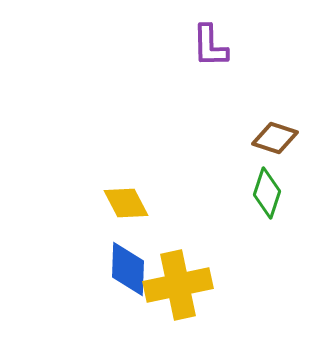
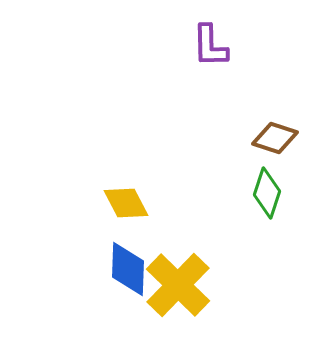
yellow cross: rotated 34 degrees counterclockwise
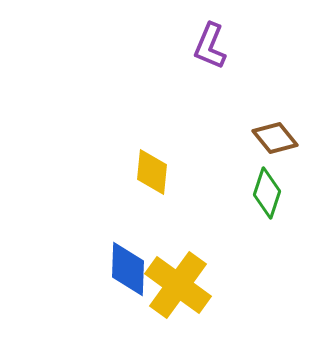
purple L-shape: rotated 24 degrees clockwise
brown diamond: rotated 33 degrees clockwise
yellow diamond: moved 26 px right, 31 px up; rotated 33 degrees clockwise
yellow cross: rotated 8 degrees counterclockwise
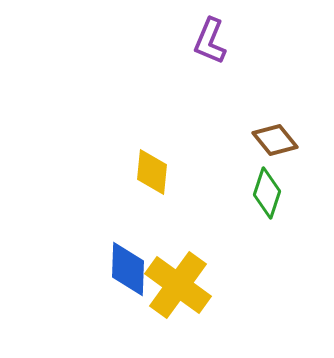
purple L-shape: moved 5 px up
brown diamond: moved 2 px down
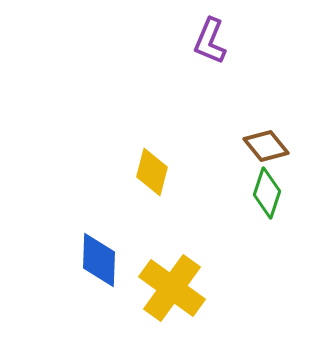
brown diamond: moved 9 px left, 6 px down
yellow diamond: rotated 9 degrees clockwise
blue diamond: moved 29 px left, 9 px up
yellow cross: moved 6 px left, 3 px down
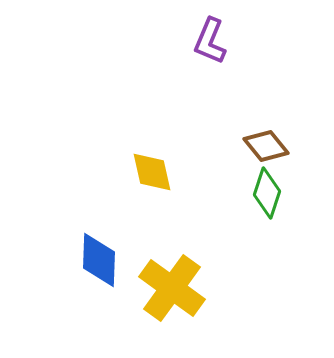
yellow diamond: rotated 27 degrees counterclockwise
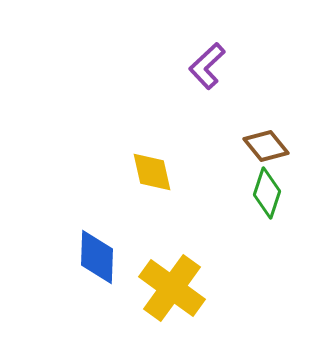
purple L-shape: moved 3 px left, 25 px down; rotated 24 degrees clockwise
blue diamond: moved 2 px left, 3 px up
